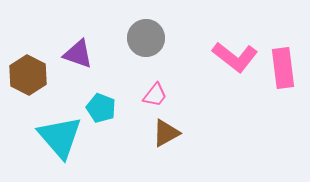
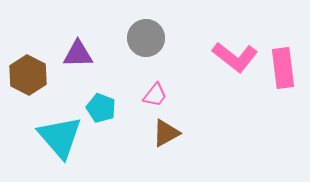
purple triangle: rotated 20 degrees counterclockwise
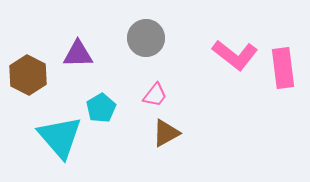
pink L-shape: moved 2 px up
cyan pentagon: rotated 20 degrees clockwise
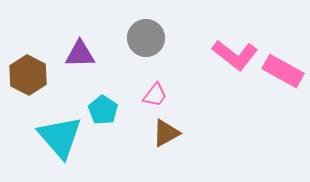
purple triangle: moved 2 px right
pink rectangle: moved 3 px down; rotated 54 degrees counterclockwise
cyan pentagon: moved 2 px right, 2 px down; rotated 8 degrees counterclockwise
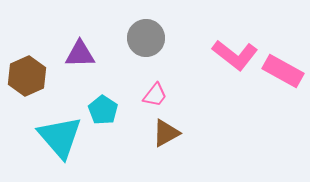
brown hexagon: moved 1 px left, 1 px down; rotated 9 degrees clockwise
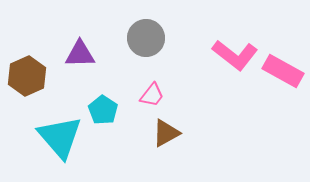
pink trapezoid: moved 3 px left
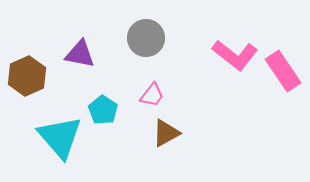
purple triangle: rotated 12 degrees clockwise
pink rectangle: rotated 27 degrees clockwise
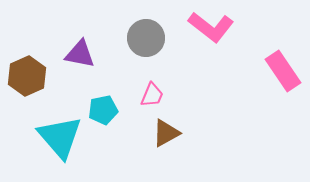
pink L-shape: moved 24 px left, 28 px up
pink trapezoid: rotated 16 degrees counterclockwise
cyan pentagon: rotated 28 degrees clockwise
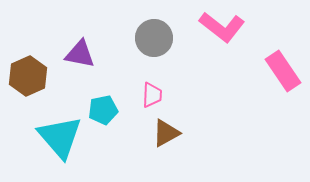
pink L-shape: moved 11 px right
gray circle: moved 8 px right
brown hexagon: moved 1 px right
pink trapezoid: rotated 20 degrees counterclockwise
